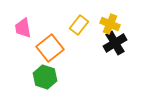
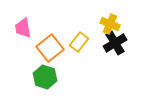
yellow rectangle: moved 17 px down
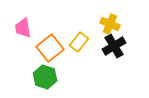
black cross: moved 1 px left, 3 px down
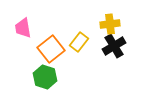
yellow cross: rotated 30 degrees counterclockwise
orange square: moved 1 px right, 1 px down
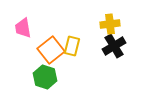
yellow rectangle: moved 7 px left, 4 px down; rotated 24 degrees counterclockwise
orange square: moved 1 px down
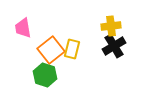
yellow cross: moved 1 px right, 2 px down
yellow rectangle: moved 3 px down
green hexagon: moved 2 px up
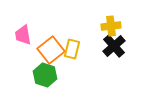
pink trapezoid: moved 7 px down
black cross: rotated 10 degrees counterclockwise
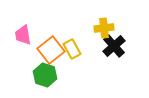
yellow cross: moved 7 px left, 2 px down
yellow rectangle: rotated 42 degrees counterclockwise
